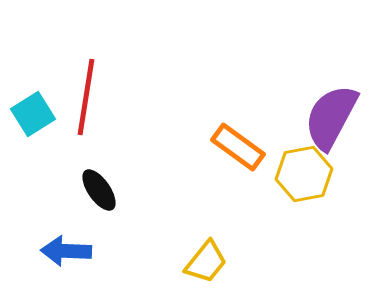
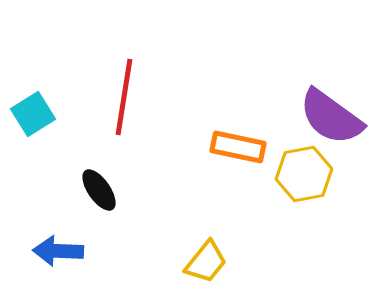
red line: moved 38 px right
purple semicircle: rotated 82 degrees counterclockwise
orange rectangle: rotated 24 degrees counterclockwise
blue arrow: moved 8 px left
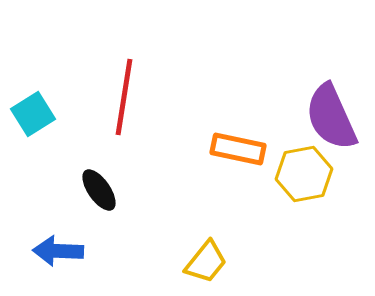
purple semicircle: rotated 30 degrees clockwise
orange rectangle: moved 2 px down
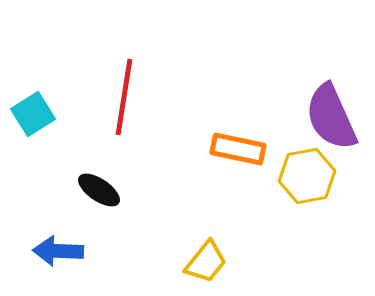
yellow hexagon: moved 3 px right, 2 px down
black ellipse: rotated 21 degrees counterclockwise
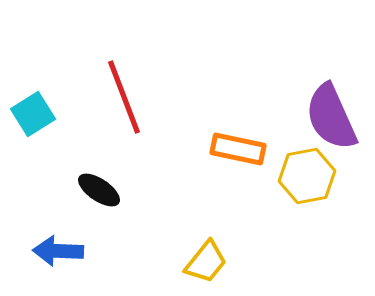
red line: rotated 30 degrees counterclockwise
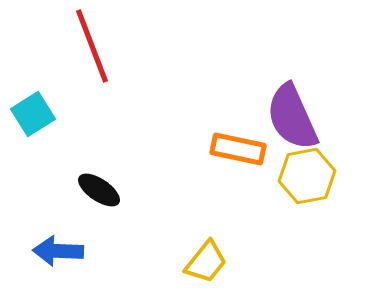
red line: moved 32 px left, 51 px up
purple semicircle: moved 39 px left
